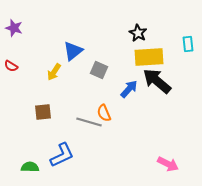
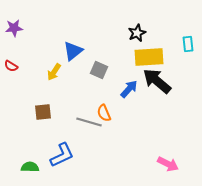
purple star: rotated 24 degrees counterclockwise
black star: moved 1 px left; rotated 18 degrees clockwise
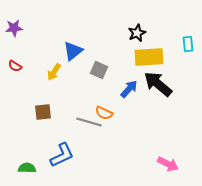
red semicircle: moved 4 px right
black arrow: moved 1 px right, 3 px down
orange semicircle: rotated 42 degrees counterclockwise
green semicircle: moved 3 px left, 1 px down
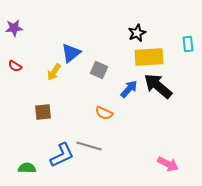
blue triangle: moved 2 px left, 2 px down
black arrow: moved 2 px down
gray line: moved 24 px down
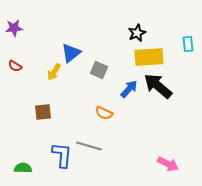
blue L-shape: rotated 60 degrees counterclockwise
green semicircle: moved 4 px left
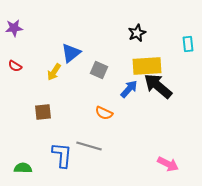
yellow rectangle: moved 2 px left, 9 px down
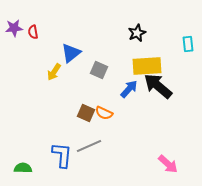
red semicircle: moved 18 px right, 34 px up; rotated 48 degrees clockwise
brown square: moved 43 px right, 1 px down; rotated 30 degrees clockwise
gray line: rotated 40 degrees counterclockwise
pink arrow: rotated 15 degrees clockwise
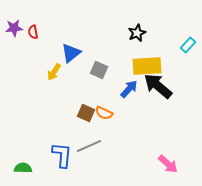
cyan rectangle: moved 1 px down; rotated 49 degrees clockwise
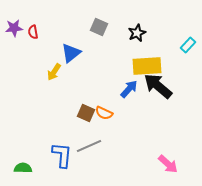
gray square: moved 43 px up
